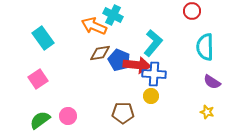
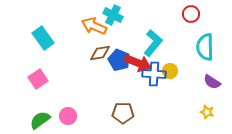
red circle: moved 1 px left, 3 px down
red arrow: moved 1 px right, 2 px up; rotated 16 degrees clockwise
yellow circle: moved 19 px right, 25 px up
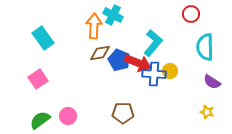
orange arrow: rotated 70 degrees clockwise
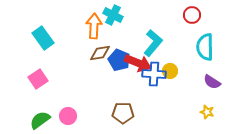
red circle: moved 1 px right, 1 px down
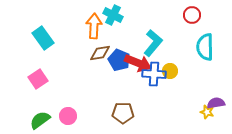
purple semicircle: moved 4 px right, 21 px down; rotated 138 degrees clockwise
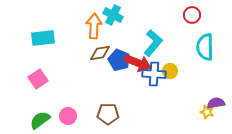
cyan rectangle: rotated 60 degrees counterclockwise
brown pentagon: moved 15 px left, 1 px down
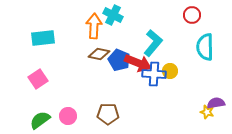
brown diamond: moved 1 px left, 1 px down; rotated 20 degrees clockwise
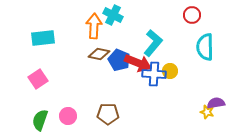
green semicircle: rotated 35 degrees counterclockwise
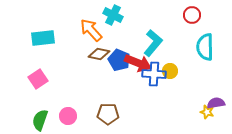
orange arrow: moved 3 px left, 4 px down; rotated 45 degrees counterclockwise
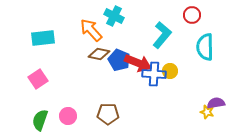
cyan cross: moved 1 px right, 1 px down
cyan L-shape: moved 9 px right, 8 px up
